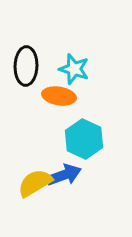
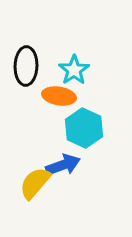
cyan star: moved 1 px down; rotated 20 degrees clockwise
cyan hexagon: moved 11 px up
blue arrow: moved 1 px left, 10 px up
yellow semicircle: rotated 18 degrees counterclockwise
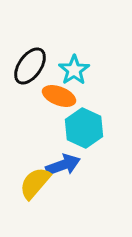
black ellipse: moved 4 px right; rotated 33 degrees clockwise
orange ellipse: rotated 12 degrees clockwise
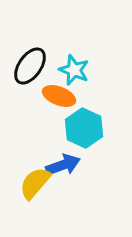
cyan star: rotated 16 degrees counterclockwise
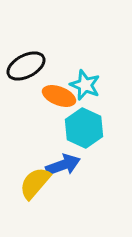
black ellipse: moved 4 px left; rotated 27 degrees clockwise
cyan star: moved 11 px right, 15 px down
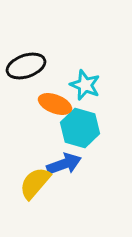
black ellipse: rotated 9 degrees clockwise
orange ellipse: moved 4 px left, 8 px down
cyan hexagon: moved 4 px left; rotated 9 degrees counterclockwise
blue arrow: moved 1 px right, 1 px up
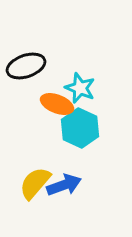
cyan star: moved 5 px left, 3 px down
orange ellipse: moved 2 px right
cyan hexagon: rotated 9 degrees clockwise
blue arrow: moved 21 px down
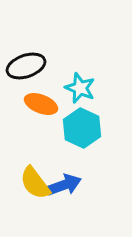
orange ellipse: moved 16 px left
cyan hexagon: moved 2 px right
yellow semicircle: rotated 78 degrees counterclockwise
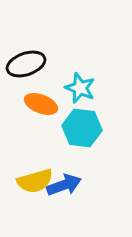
black ellipse: moved 2 px up
cyan hexagon: rotated 18 degrees counterclockwise
yellow semicircle: moved 2 px up; rotated 69 degrees counterclockwise
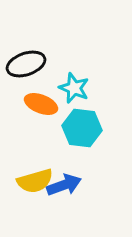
cyan star: moved 6 px left
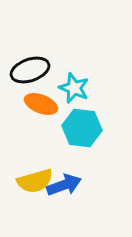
black ellipse: moved 4 px right, 6 px down
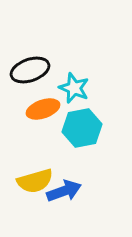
orange ellipse: moved 2 px right, 5 px down; rotated 40 degrees counterclockwise
cyan hexagon: rotated 18 degrees counterclockwise
blue arrow: moved 6 px down
